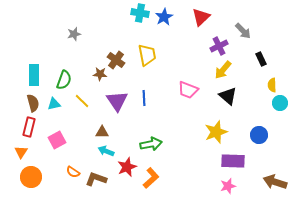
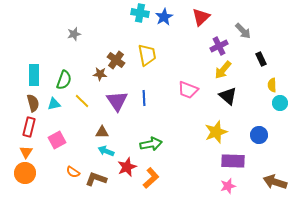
orange triangle: moved 5 px right
orange circle: moved 6 px left, 4 px up
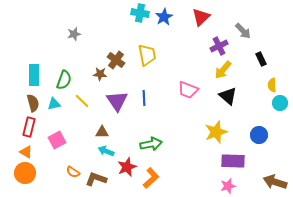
orange triangle: rotated 32 degrees counterclockwise
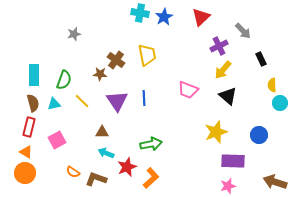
cyan arrow: moved 2 px down
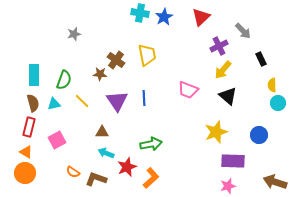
cyan circle: moved 2 px left
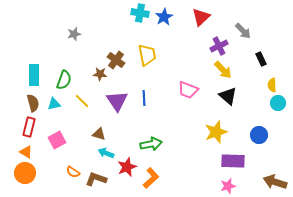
yellow arrow: rotated 84 degrees counterclockwise
brown triangle: moved 3 px left, 2 px down; rotated 16 degrees clockwise
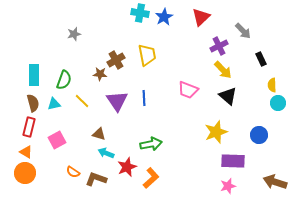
brown cross: rotated 24 degrees clockwise
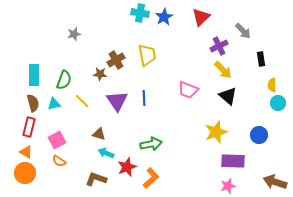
black rectangle: rotated 16 degrees clockwise
orange semicircle: moved 14 px left, 11 px up
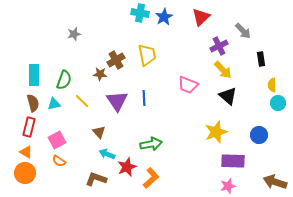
pink trapezoid: moved 5 px up
brown triangle: moved 2 px up; rotated 32 degrees clockwise
cyan arrow: moved 1 px right, 1 px down
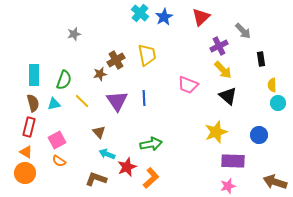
cyan cross: rotated 30 degrees clockwise
brown star: rotated 16 degrees counterclockwise
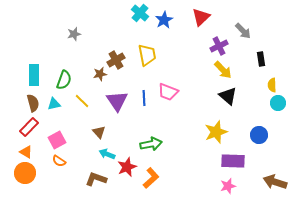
blue star: moved 3 px down
pink trapezoid: moved 20 px left, 7 px down
red rectangle: rotated 30 degrees clockwise
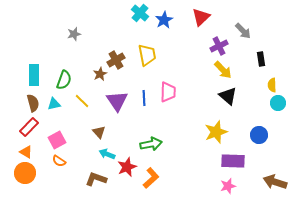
brown star: rotated 16 degrees counterclockwise
pink trapezoid: rotated 110 degrees counterclockwise
